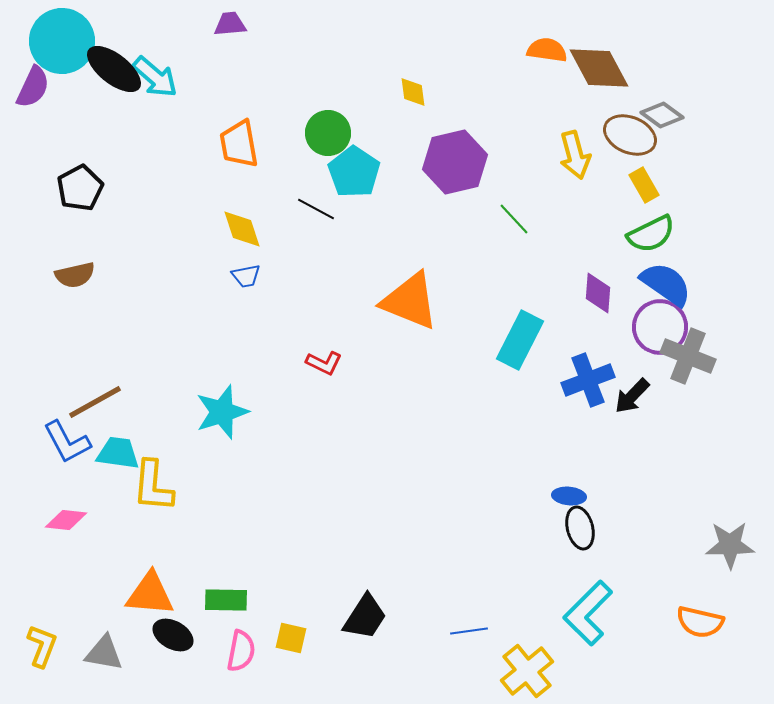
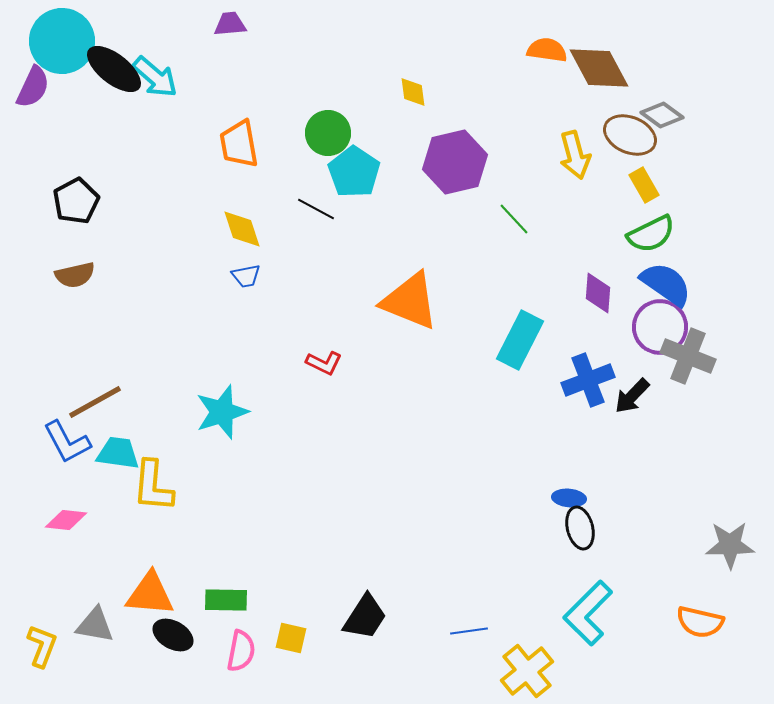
black pentagon at (80, 188): moved 4 px left, 13 px down
blue ellipse at (569, 496): moved 2 px down
gray triangle at (104, 653): moved 9 px left, 28 px up
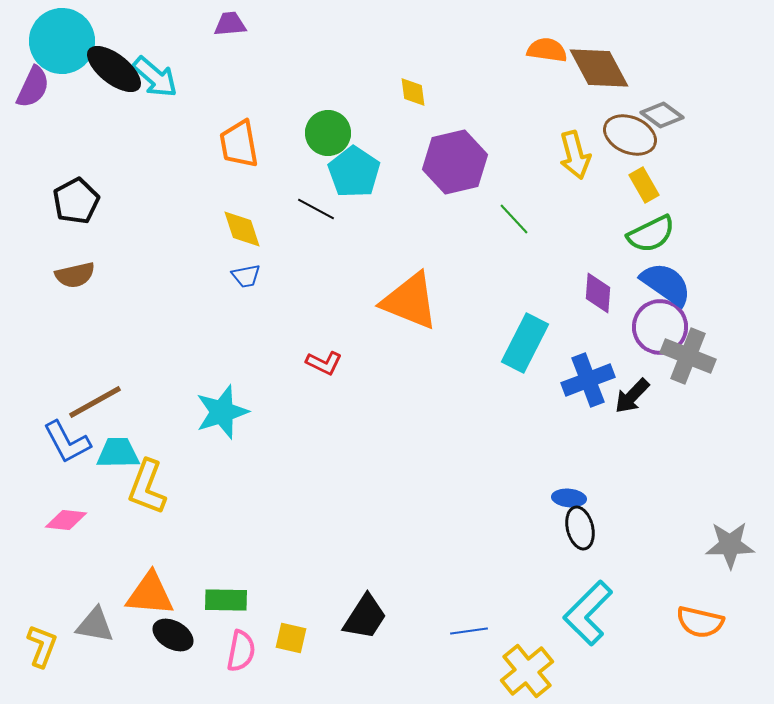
cyan rectangle at (520, 340): moved 5 px right, 3 px down
cyan trapezoid at (118, 453): rotated 9 degrees counterclockwise
yellow L-shape at (153, 486): moved 6 px left, 1 px down; rotated 16 degrees clockwise
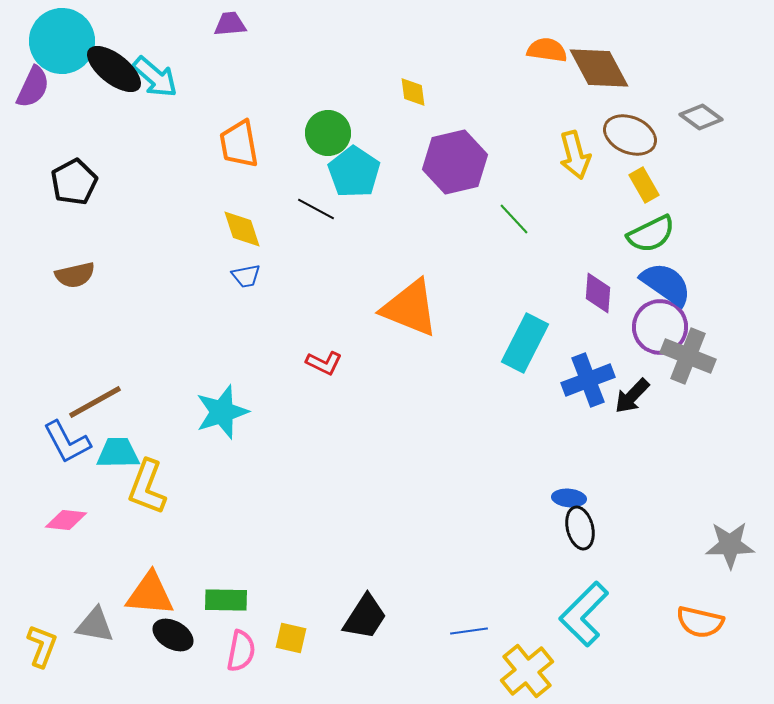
gray diamond at (662, 115): moved 39 px right, 2 px down
black pentagon at (76, 201): moved 2 px left, 19 px up
orange triangle at (410, 301): moved 7 px down
cyan L-shape at (588, 613): moved 4 px left, 1 px down
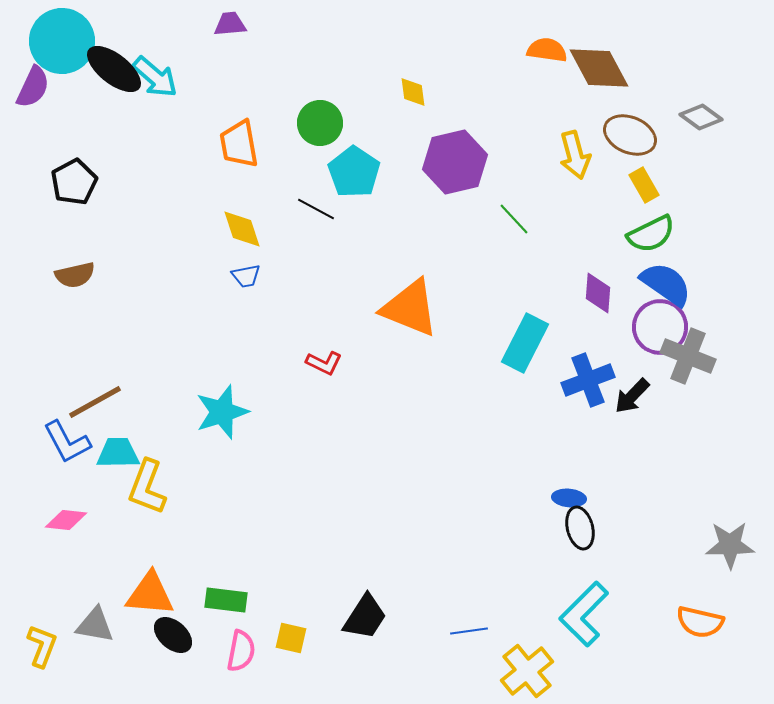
green circle at (328, 133): moved 8 px left, 10 px up
green rectangle at (226, 600): rotated 6 degrees clockwise
black ellipse at (173, 635): rotated 12 degrees clockwise
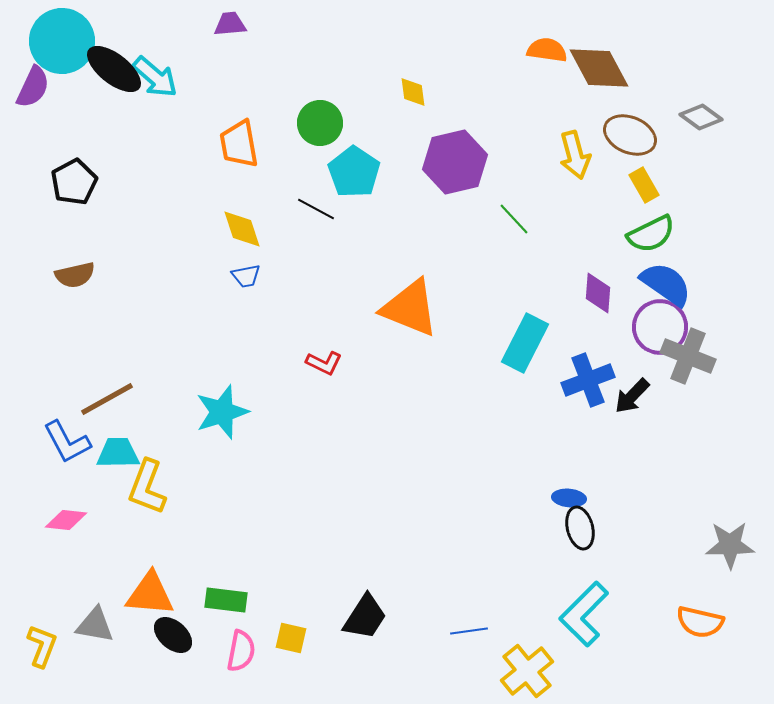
brown line at (95, 402): moved 12 px right, 3 px up
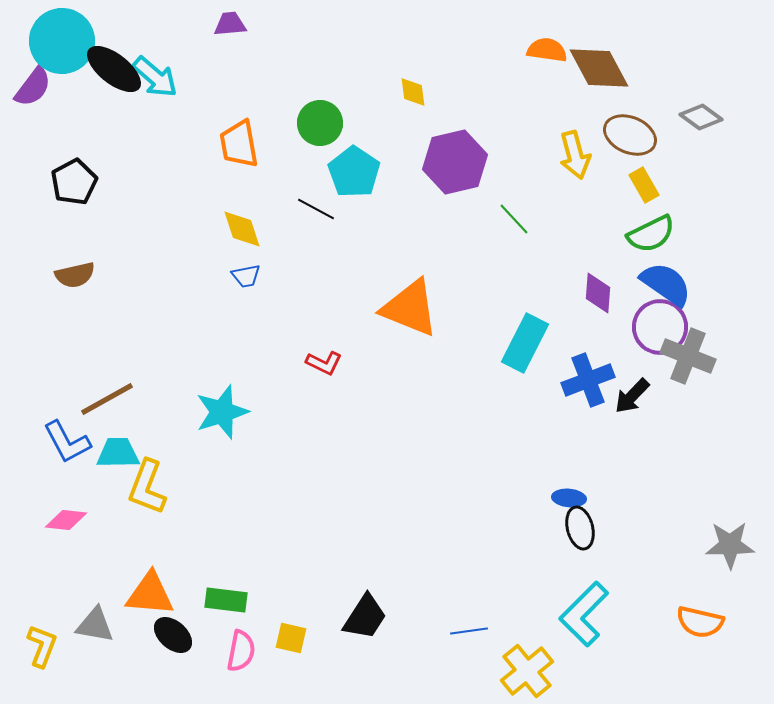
purple semicircle at (33, 87): rotated 12 degrees clockwise
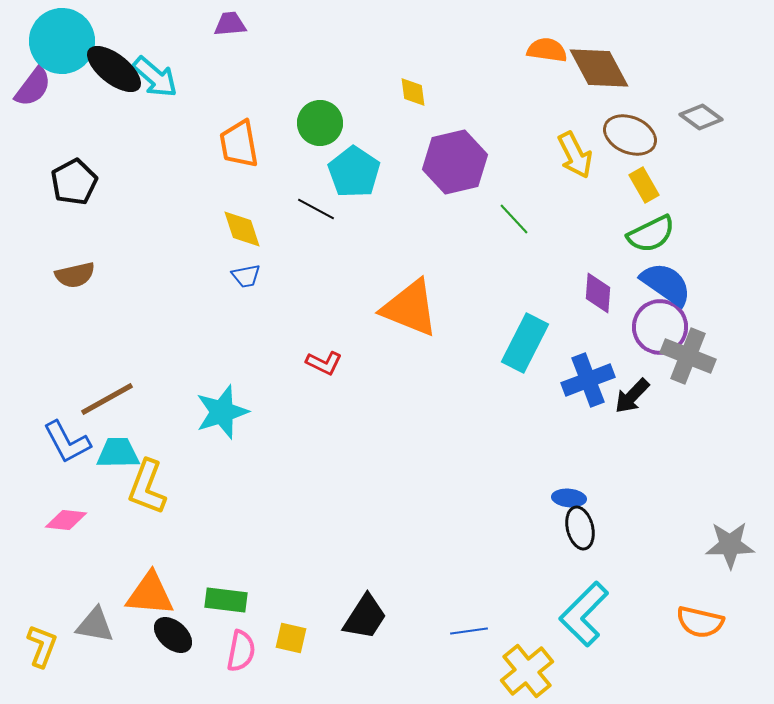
yellow arrow at (575, 155): rotated 12 degrees counterclockwise
